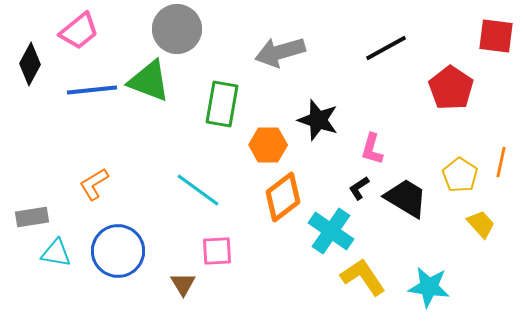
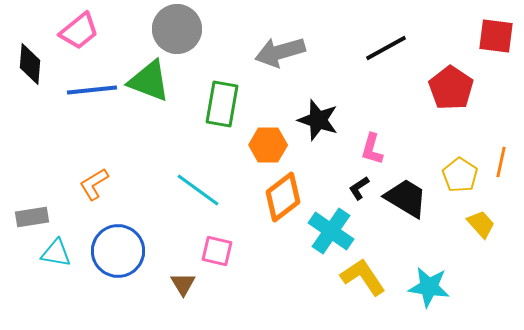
black diamond: rotated 24 degrees counterclockwise
pink square: rotated 16 degrees clockwise
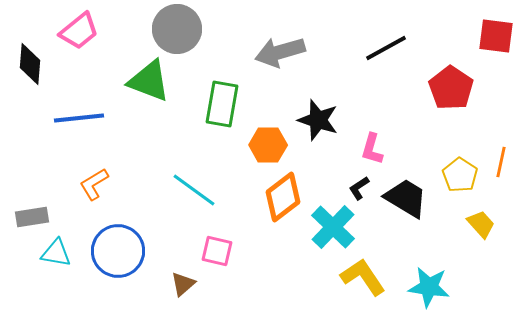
blue line: moved 13 px left, 28 px down
cyan line: moved 4 px left
cyan cross: moved 2 px right, 4 px up; rotated 9 degrees clockwise
brown triangle: rotated 20 degrees clockwise
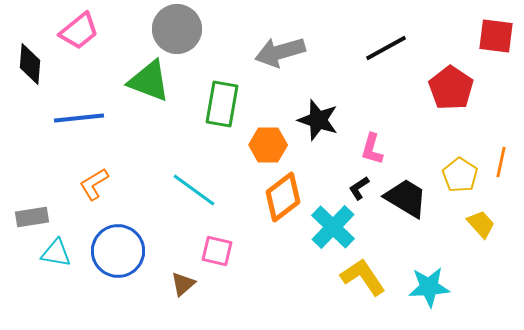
cyan star: rotated 12 degrees counterclockwise
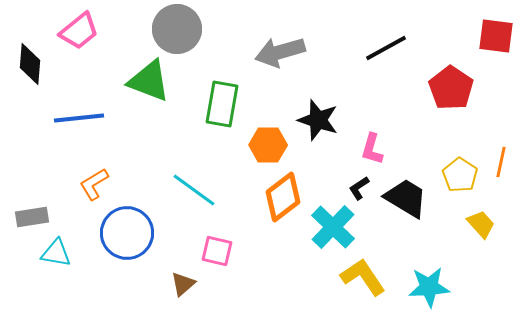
blue circle: moved 9 px right, 18 px up
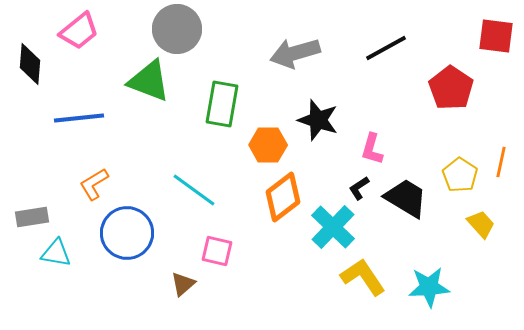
gray arrow: moved 15 px right, 1 px down
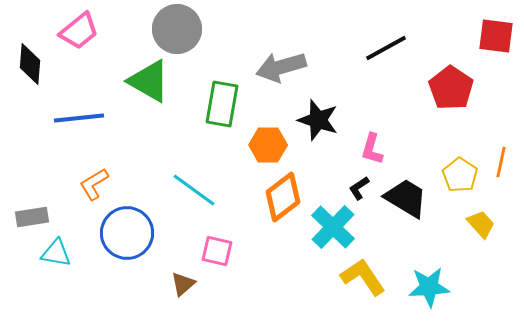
gray arrow: moved 14 px left, 14 px down
green triangle: rotated 9 degrees clockwise
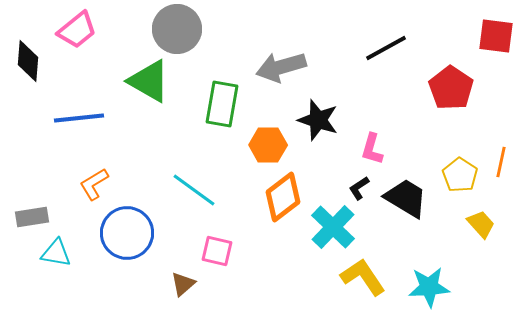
pink trapezoid: moved 2 px left, 1 px up
black diamond: moved 2 px left, 3 px up
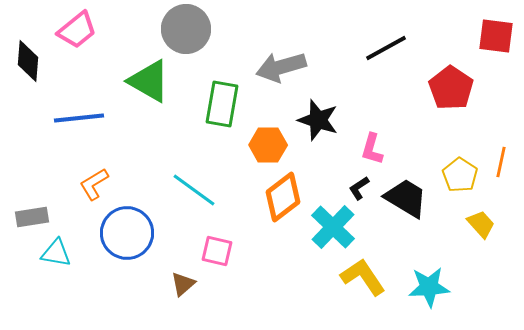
gray circle: moved 9 px right
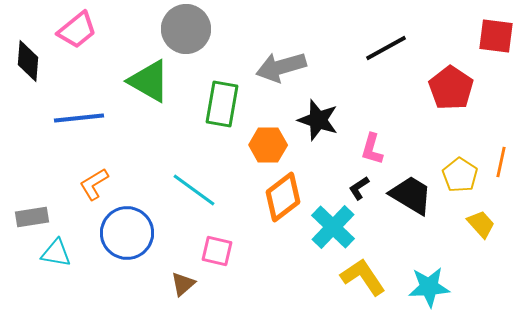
black trapezoid: moved 5 px right, 3 px up
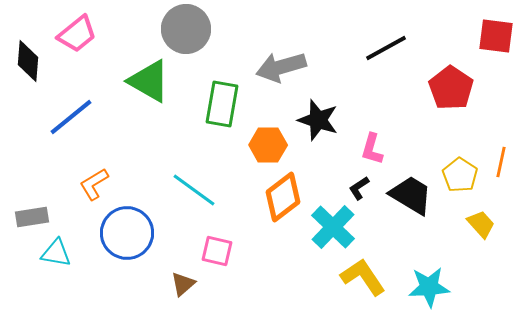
pink trapezoid: moved 4 px down
blue line: moved 8 px left, 1 px up; rotated 33 degrees counterclockwise
